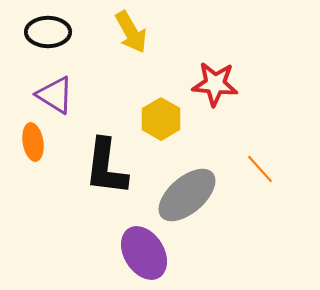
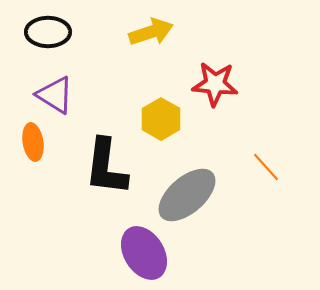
yellow arrow: moved 20 px right; rotated 78 degrees counterclockwise
orange line: moved 6 px right, 2 px up
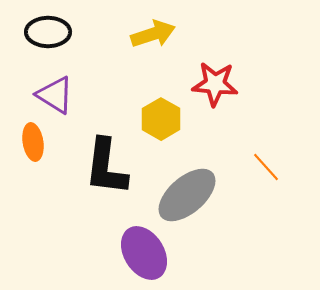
yellow arrow: moved 2 px right, 2 px down
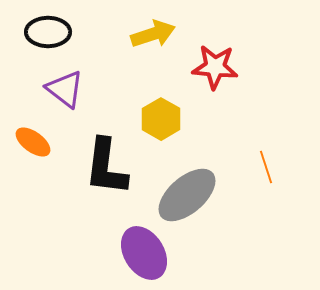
red star: moved 17 px up
purple triangle: moved 10 px right, 6 px up; rotated 6 degrees clockwise
orange ellipse: rotated 45 degrees counterclockwise
orange line: rotated 24 degrees clockwise
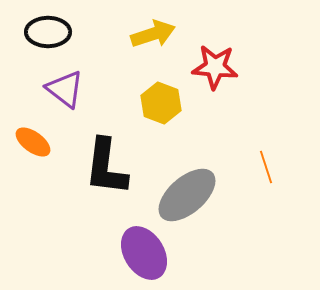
yellow hexagon: moved 16 px up; rotated 9 degrees counterclockwise
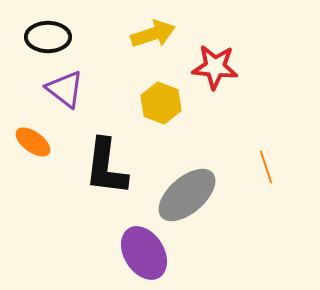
black ellipse: moved 5 px down
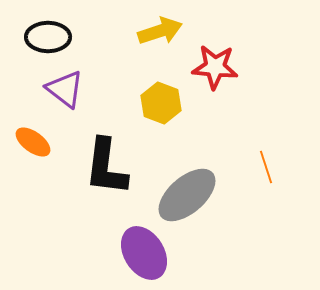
yellow arrow: moved 7 px right, 3 px up
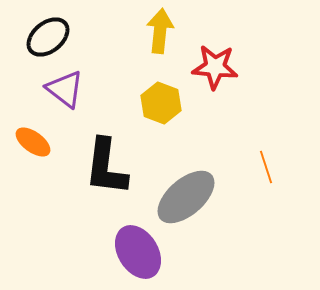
yellow arrow: rotated 66 degrees counterclockwise
black ellipse: rotated 39 degrees counterclockwise
gray ellipse: moved 1 px left, 2 px down
purple ellipse: moved 6 px left, 1 px up
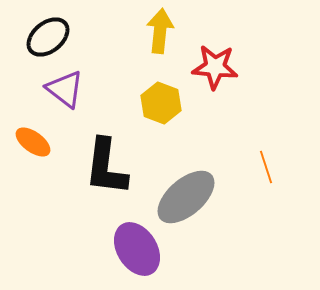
purple ellipse: moved 1 px left, 3 px up
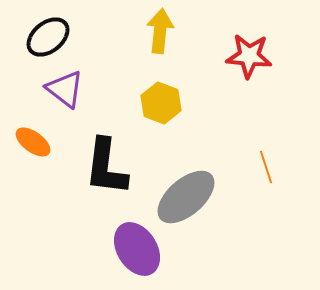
red star: moved 34 px right, 11 px up
